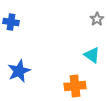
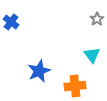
blue cross: rotated 28 degrees clockwise
cyan triangle: rotated 18 degrees clockwise
blue star: moved 20 px right
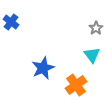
gray star: moved 1 px left, 9 px down
blue star: moved 4 px right, 3 px up
orange cross: moved 1 px right, 1 px up; rotated 30 degrees counterclockwise
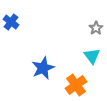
cyan triangle: moved 1 px down
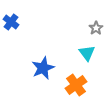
cyan triangle: moved 5 px left, 3 px up
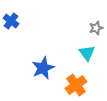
blue cross: moved 1 px up
gray star: rotated 16 degrees clockwise
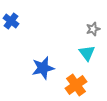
gray star: moved 3 px left, 1 px down
blue star: rotated 10 degrees clockwise
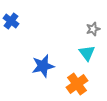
blue star: moved 2 px up
orange cross: moved 1 px right, 1 px up
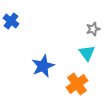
blue star: rotated 10 degrees counterclockwise
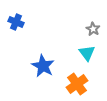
blue cross: moved 5 px right, 1 px down; rotated 14 degrees counterclockwise
gray star: rotated 24 degrees counterclockwise
blue star: rotated 20 degrees counterclockwise
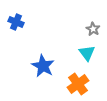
orange cross: moved 1 px right
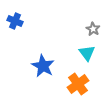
blue cross: moved 1 px left, 1 px up
